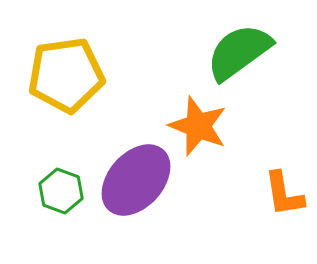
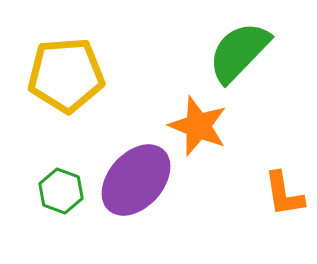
green semicircle: rotated 10 degrees counterclockwise
yellow pentagon: rotated 4 degrees clockwise
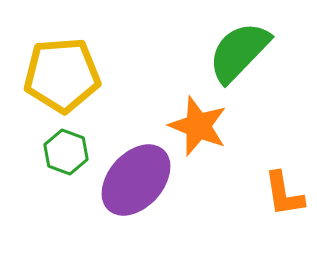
yellow pentagon: moved 4 px left
green hexagon: moved 5 px right, 39 px up
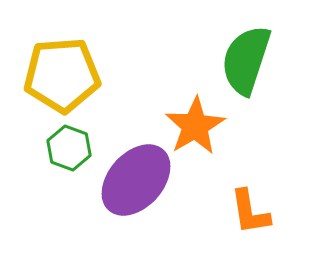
green semicircle: moved 7 px right, 8 px down; rotated 26 degrees counterclockwise
orange star: moved 3 px left; rotated 20 degrees clockwise
green hexagon: moved 3 px right, 4 px up
orange L-shape: moved 34 px left, 18 px down
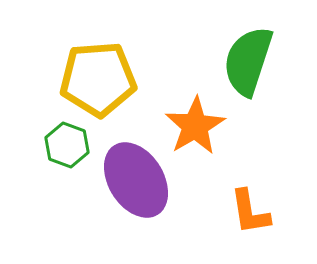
green semicircle: moved 2 px right, 1 px down
yellow pentagon: moved 36 px right, 4 px down
green hexagon: moved 2 px left, 3 px up
purple ellipse: rotated 74 degrees counterclockwise
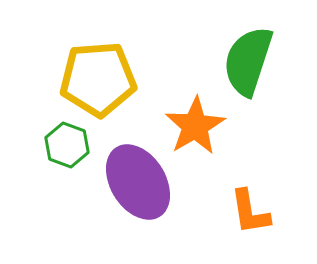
purple ellipse: moved 2 px right, 2 px down
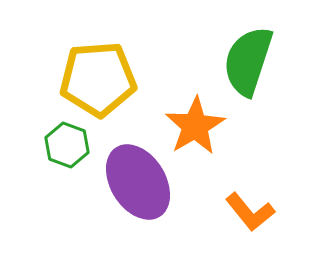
orange L-shape: rotated 30 degrees counterclockwise
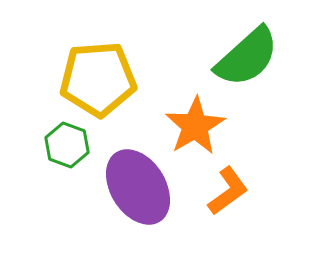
green semicircle: moved 1 px left, 4 px up; rotated 150 degrees counterclockwise
purple ellipse: moved 5 px down
orange L-shape: moved 22 px left, 21 px up; rotated 87 degrees counterclockwise
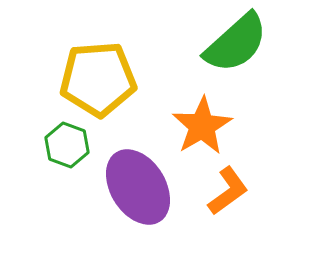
green semicircle: moved 11 px left, 14 px up
orange star: moved 7 px right
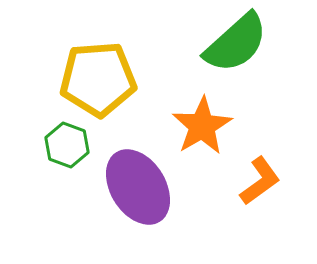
orange L-shape: moved 32 px right, 10 px up
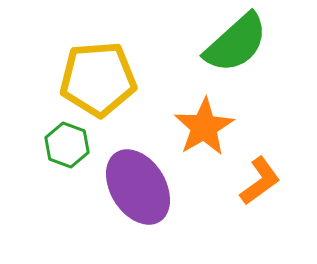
orange star: moved 2 px right, 1 px down
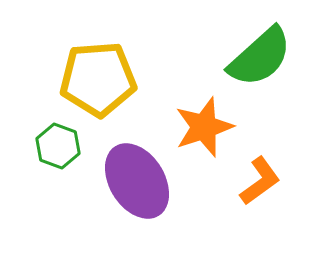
green semicircle: moved 24 px right, 14 px down
orange star: rotated 12 degrees clockwise
green hexagon: moved 9 px left, 1 px down
purple ellipse: moved 1 px left, 6 px up
